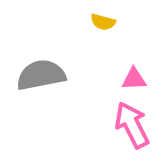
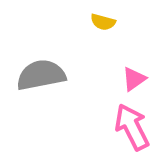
pink triangle: rotated 32 degrees counterclockwise
pink arrow: moved 2 px down
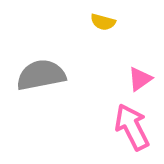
pink triangle: moved 6 px right
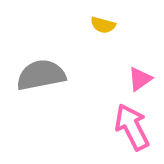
yellow semicircle: moved 3 px down
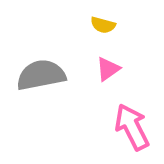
pink triangle: moved 32 px left, 10 px up
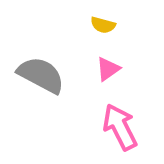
gray semicircle: rotated 39 degrees clockwise
pink arrow: moved 12 px left
